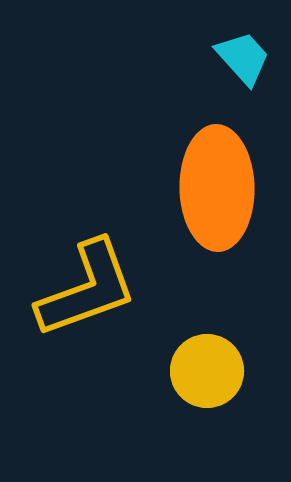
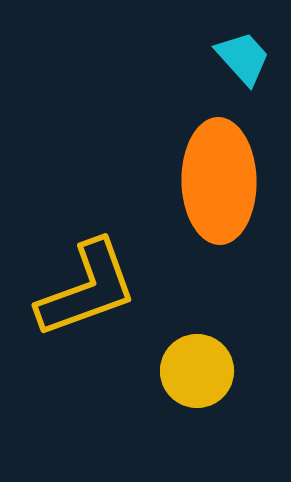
orange ellipse: moved 2 px right, 7 px up
yellow circle: moved 10 px left
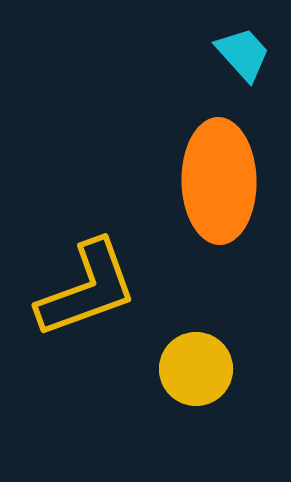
cyan trapezoid: moved 4 px up
yellow circle: moved 1 px left, 2 px up
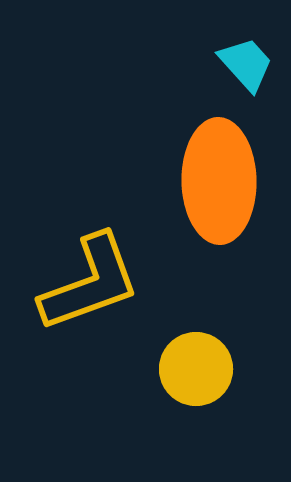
cyan trapezoid: moved 3 px right, 10 px down
yellow L-shape: moved 3 px right, 6 px up
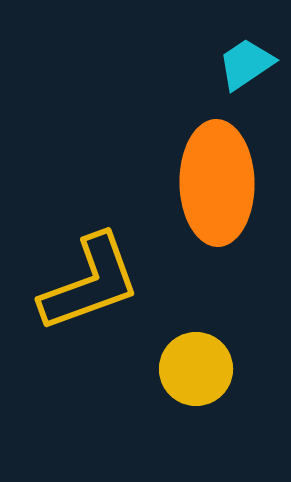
cyan trapezoid: rotated 82 degrees counterclockwise
orange ellipse: moved 2 px left, 2 px down
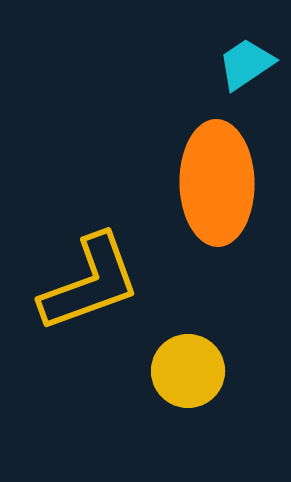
yellow circle: moved 8 px left, 2 px down
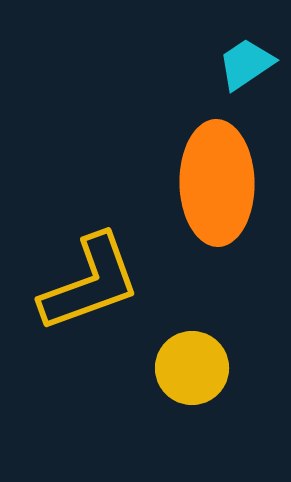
yellow circle: moved 4 px right, 3 px up
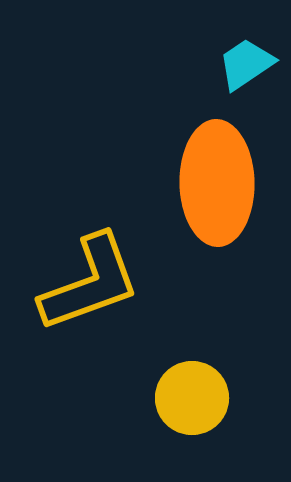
yellow circle: moved 30 px down
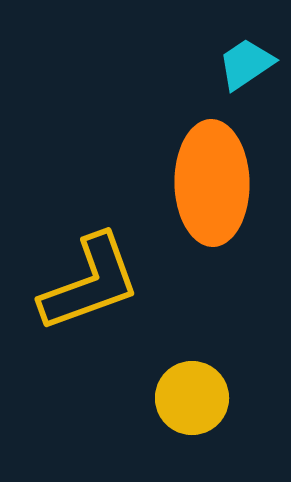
orange ellipse: moved 5 px left
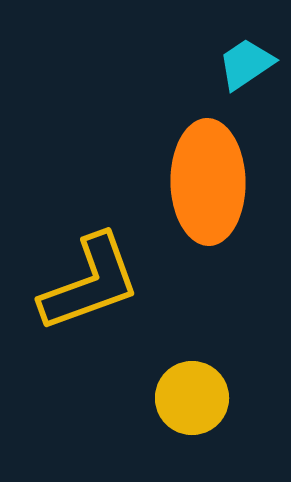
orange ellipse: moved 4 px left, 1 px up
